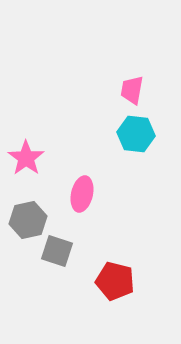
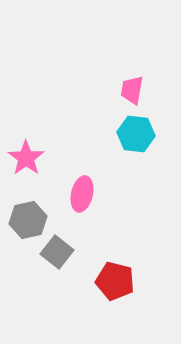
gray square: moved 1 px down; rotated 20 degrees clockwise
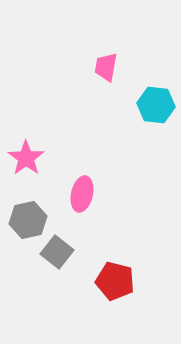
pink trapezoid: moved 26 px left, 23 px up
cyan hexagon: moved 20 px right, 29 px up
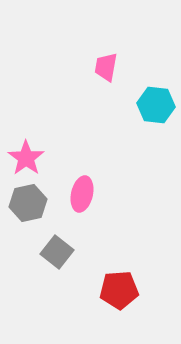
gray hexagon: moved 17 px up
red pentagon: moved 4 px right, 9 px down; rotated 18 degrees counterclockwise
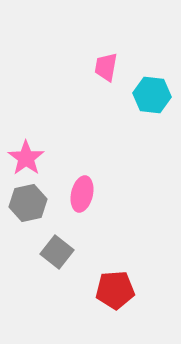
cyan hexagon: moved 4 px left, 10 px up
red pentagon: moved 4 px left
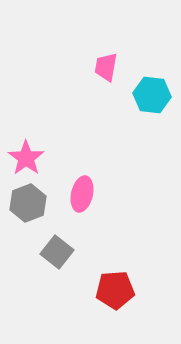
gray hexagon: rotated 9 degrees counterclockwise
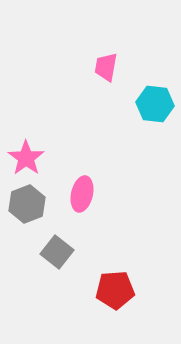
cyan hexagon: moved 3 px right, 9 px down
gray hexagon: moved 1 px left, 1 px down
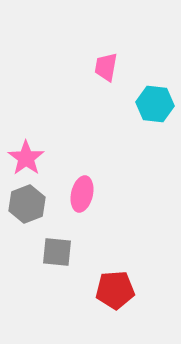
gray square: rotated 32 degrees counterclockwise
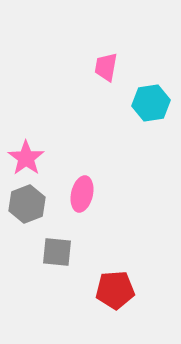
cyan hexagon: moved 4 px left, 1 px up; rotated 15 degrees counterclockwise
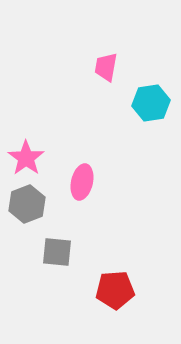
pink ellipse: moved 12 px up
